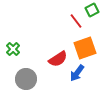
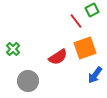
red semicircle: moved 2 px up
blue arrow: moved 18 px right, 2 px down
gray circle: moved 2 px right, 2 px down
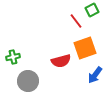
green cross: moved 8 px down; rotated 32 degrees clockwise
red semicircle: moved 3 px right, 4 px down; rotated 18 degrees clockwise
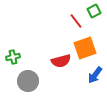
green square: moved 2 px right, 1 px down
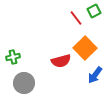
red line: moved 3 px up
orange square: rotated 25 degrees counterclockwise
gray circle: moved 4 px left, 2 px down
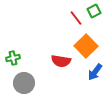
orange square: moved 1 px right, 2 px up
green cross: moved 1 px down
red semicircle: rotated 24 degrees clockwise
blue arrow: moved 3 px up
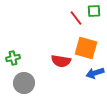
green square: rotated 24 degrees clockwise
orange square: moved 2 px down; rotated 30 degrees counterclockwise
blue arrow: moved 1 px down; rotated 36 degrees clockwise
